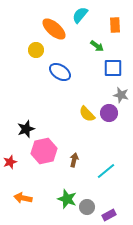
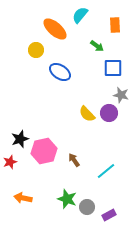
orange ellipse: moved 1 px right
black star: moved 6 px left, 10 px down
brown arrow: rotated 48 degrees counterclockwise
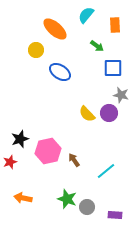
cyan semicircle: moved 6 px right
pink hexagon: moved 4 px right
purple rectangle: moved 6 px right; rotated 32 degrees clockwise
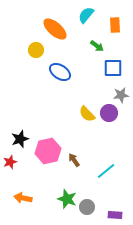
gray star: rotated 21 degrees counterclockwise
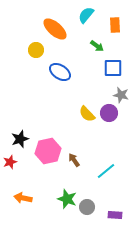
gray star: rotated 21 degrees clockwise
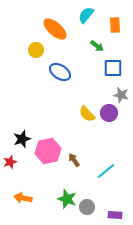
black star: moved 2 px right
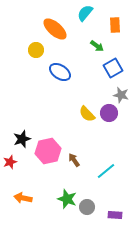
cyan semicircle: moved 1 px left, 2 px up
blue square: rotated 30 degrees counterclockwise
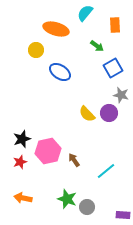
orange ellipse: moved 1 px right; rotated 25 degrees counterclockwise
red star: moved 10 px right
purple rectangle: moved 8 px right
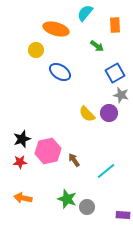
blue square: moved 2 px right, 5 px down
red star: rotated 16 degrees clockwise
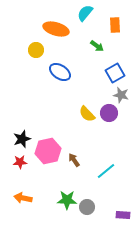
green star: moved 1 px down; rotated 18 degrees counterclockwise
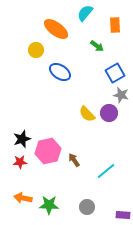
orange ellipse: rotated 20 degrees clockwise
green star: moved 18 px left, 5 px down
